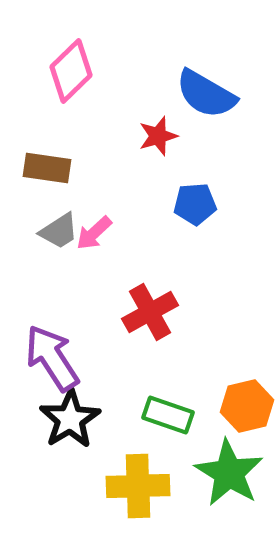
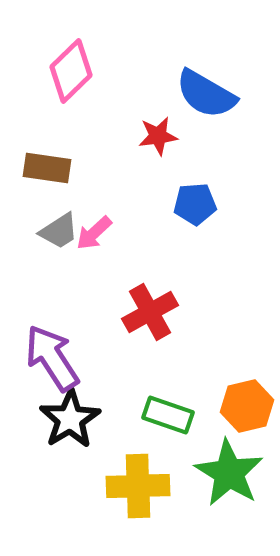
red star: rotated 9 degrees clockwise
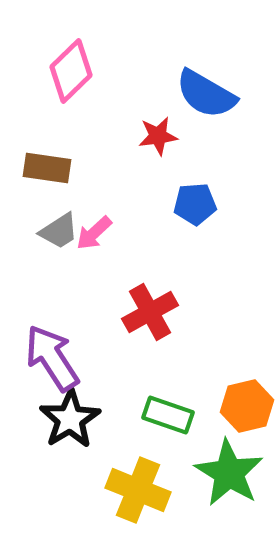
yellow cross: moved 4 px down; rotated 24 degrees clockwise
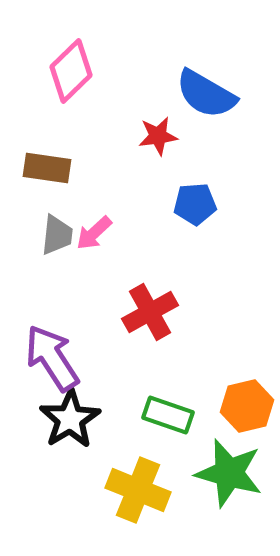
gray trapezoid: moved 2 px left, 4 px down; rotated 51 degrees counterclockwise
green star: rotated 16 degrees counterclockwise
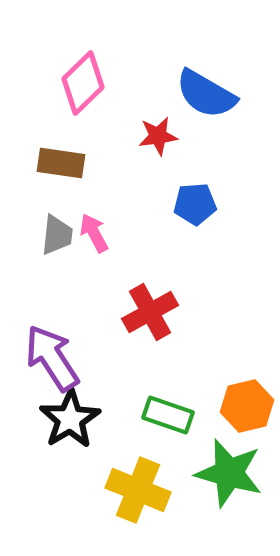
pink diamond: moved 12 px right, 12 px down
brown rectangle: moved 14 px right, 5 px up
pink arrow: rotated 105 degrees clockwise
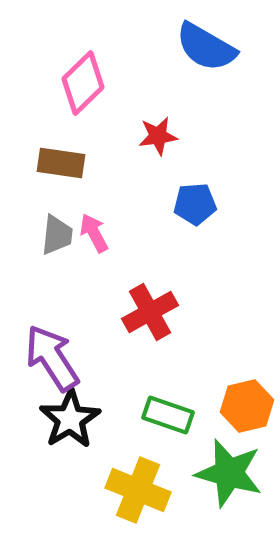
blue semicircle: moved 47 px up
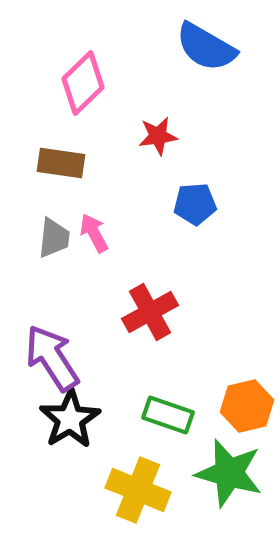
gray trapezoid: moved 3 px left, 3 px down
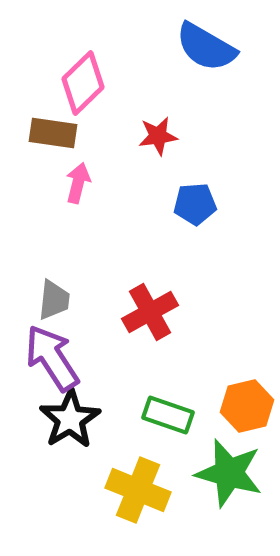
brown rectangle: moved 8 px left, 30 px up
pink arrow: moved 16 px left, 50 px up; rotated 42 degrees clockwise
gray trapezoid: moved 62 px down
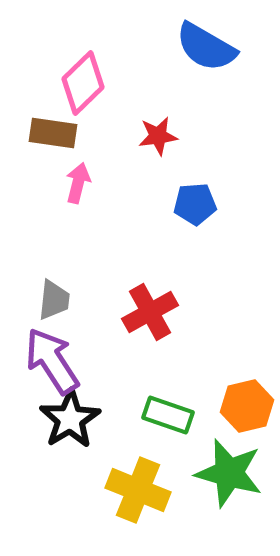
purple arrow: moved 3 px down
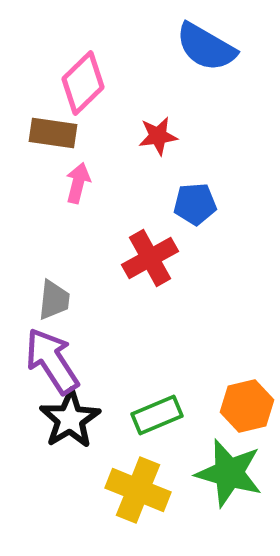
red cross: moved 54 px up
green rectangle: moved 11 px left; rotated 42 degrees counterclockwise
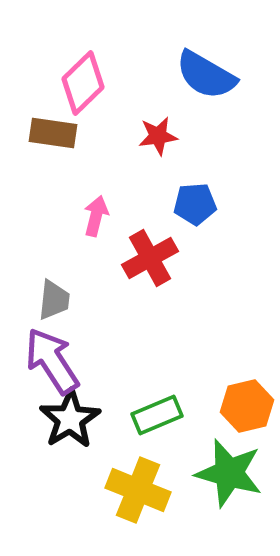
blue semicircle: moved 28 px down
pink arrow: moved 18 px right, 33 px down
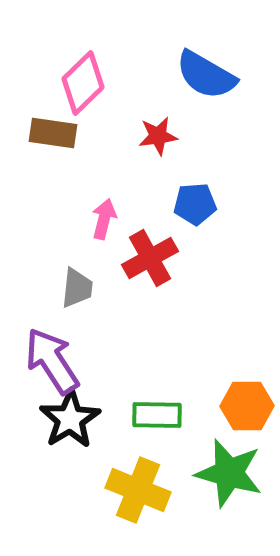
pink arrow: moved 8 px right, 3 px down
gray trapezoid: moved 23 px right, 12 px up
orange hexagon: rotated 12 degrees clockwise
green rectangle: rotated 24 degrees clockwise
